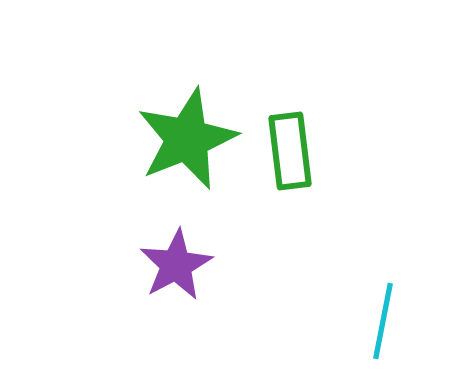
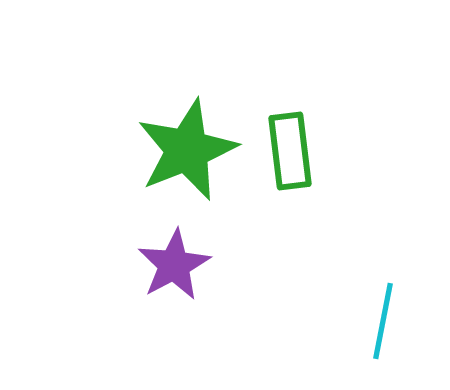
green star: moved 11 px down
purple star: moved 2 px left
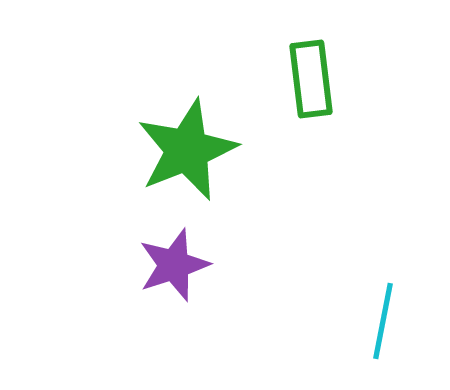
green rectangle: moved 21 px right, 72 px up
purple star: rotated 10 degrees clockwise
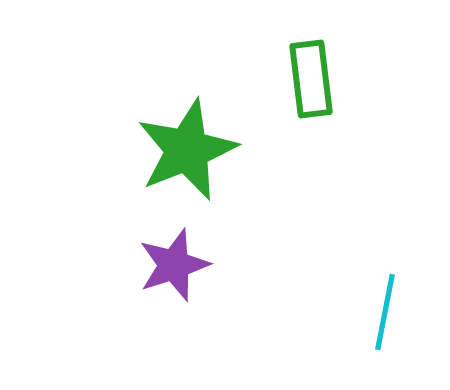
cyan line: moved 2 px right, 9 px up
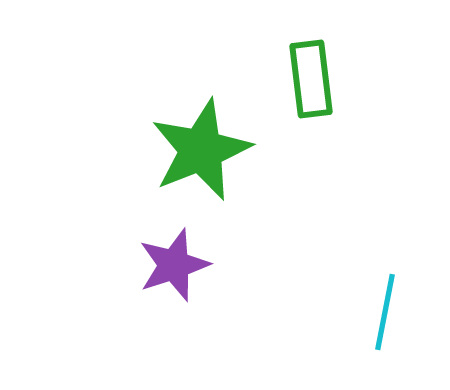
green star: moved 14 px right
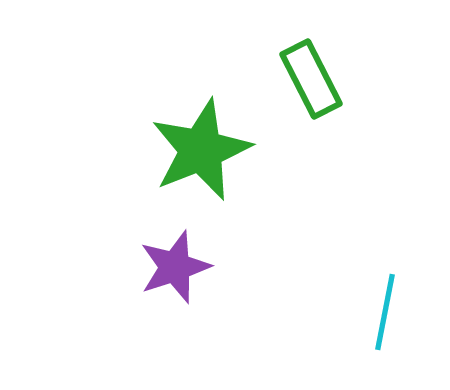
green rectangle: rotated 20 degrees counterclockwise
purple star: moved 1 px right, 2 px down
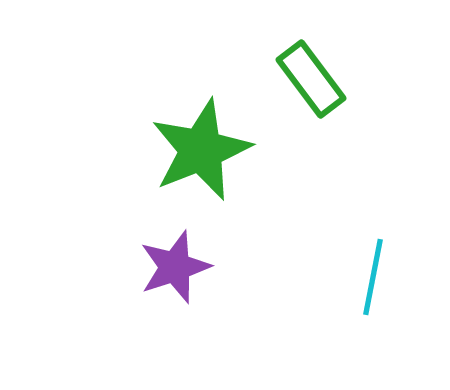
green rectangle: rotated 10 degrees counterclockwise
cyan line: moved 12 px left, 35 px up
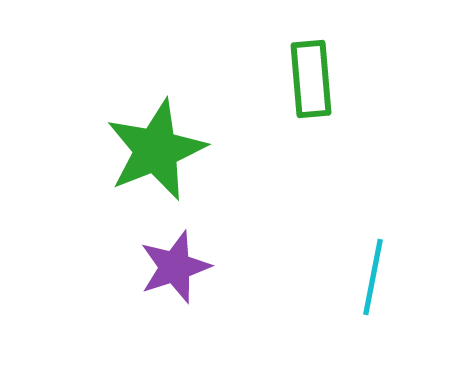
green rectangle: rotated 32 degrees clockwise
green star: moved 45 px left
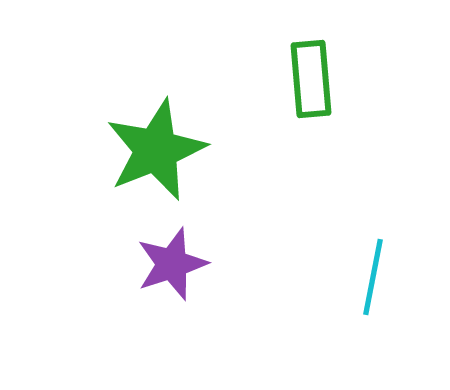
purple star: moved 3 px left, 3 px up
